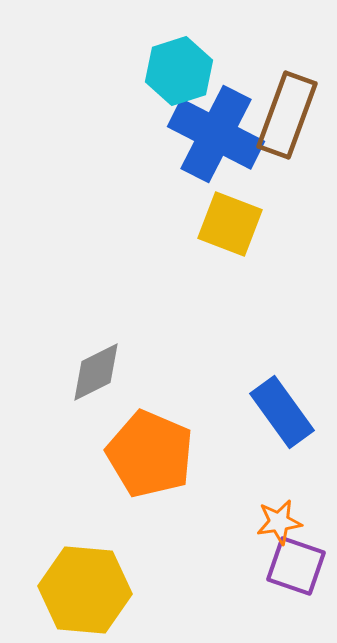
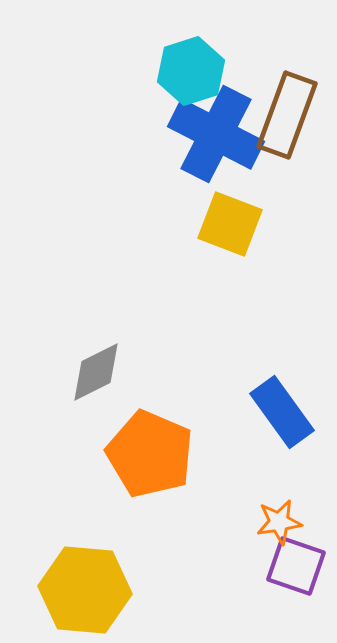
cyan hexagon: moved 12 px right
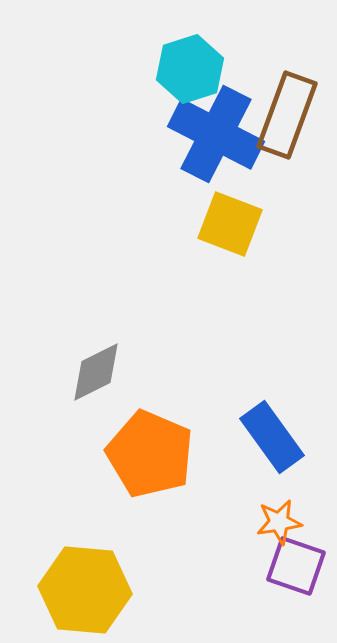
cyan hexagon: moved 1 px left, 2 px up
blue rectangle: moved 10 px left, 25 px down
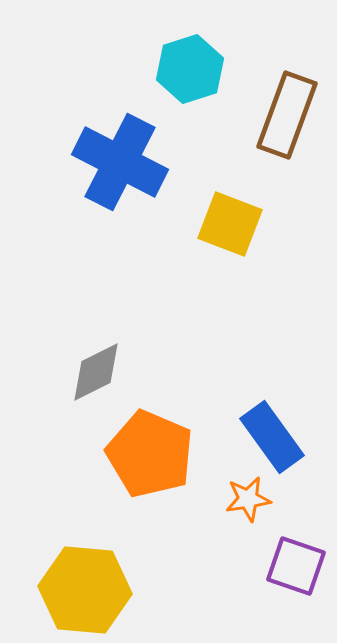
blue cross: moved 96 px left, 28 px down
orange star: moved 31 px left, 23 px up
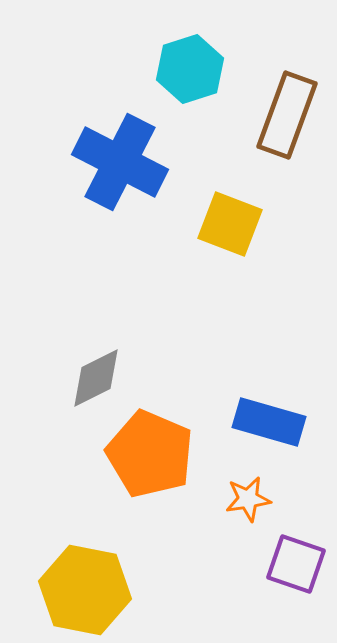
gray diamond: moved 6 px down
blue rectangle: moved 3 px left, 15 px up; rotated 38 degrees counterclockwise
purple square: moved 2 px up
yellow hexagon: rotated 6 degrees clockwise
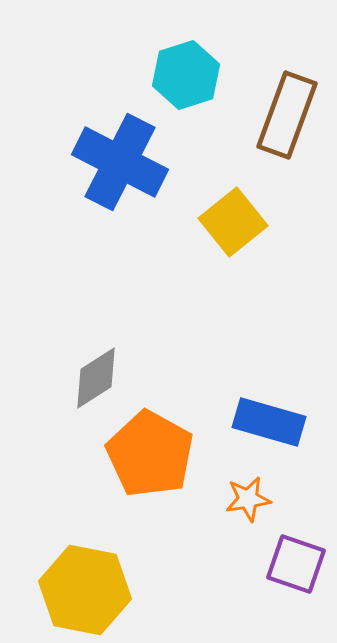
cyan hexagon: moved 4 px left, 6 px down
yellow square: moved 3 px right, 2 px up; rotated 30 degrees clockwise
gray diamond: rotated 6 degrees counterclockwise
orange pentagon: rotated 6 degrees clockwise
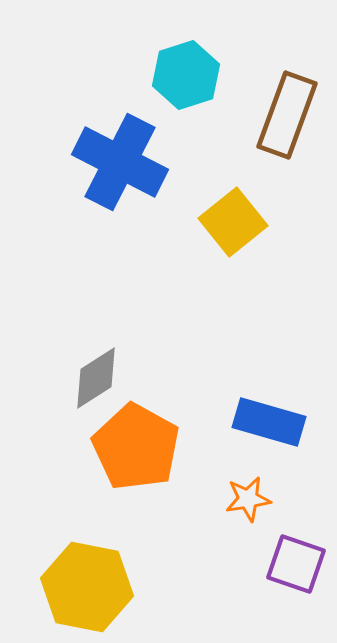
orange pentagon: moved 14 px left, 7 px up
yellow hexagon: moved 2 px right, 3 px up
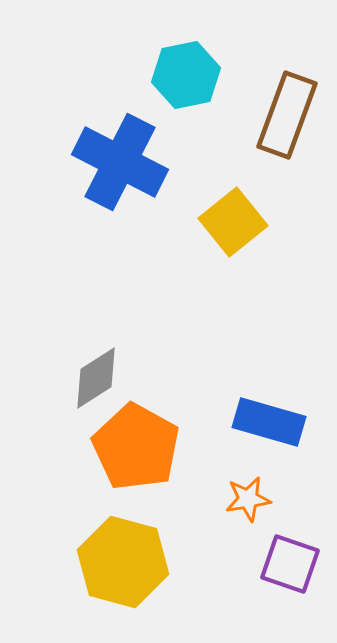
cyan hexagon: rotated 6 degrees clockwise
purple square: moved 6 px left
yellow hexagon: moved 36 px right, 25 px up; rotated 4 degrees clockwise
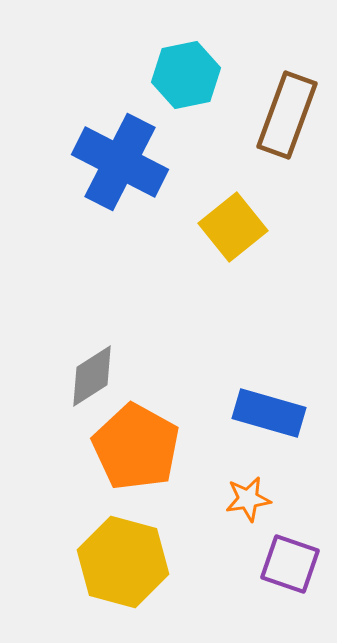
yellow square: moved 5 px down
gray diamond: moved 4 px left, 2 px up
blue rectangle: moved 9 px up
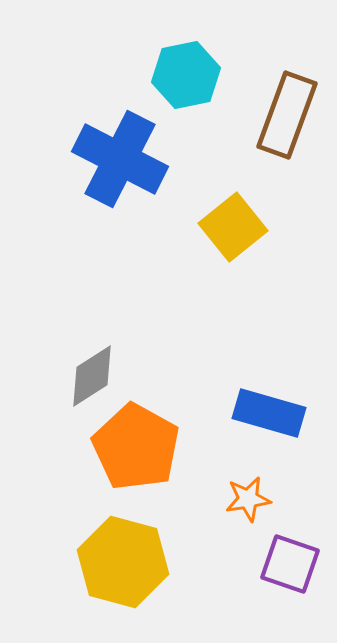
blue cross: moved 3 px up
